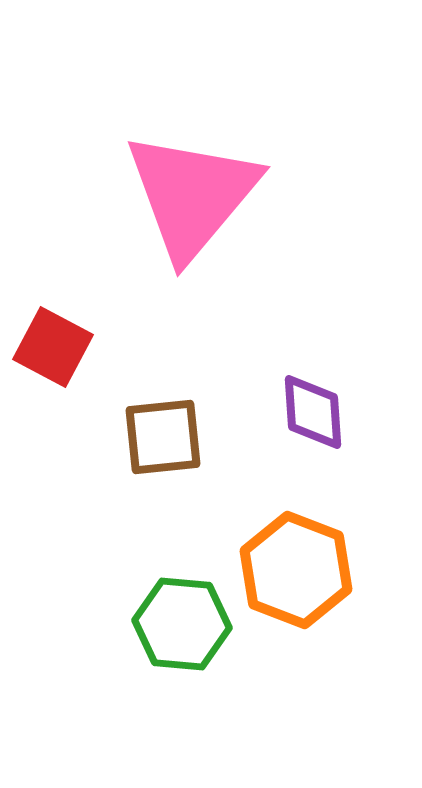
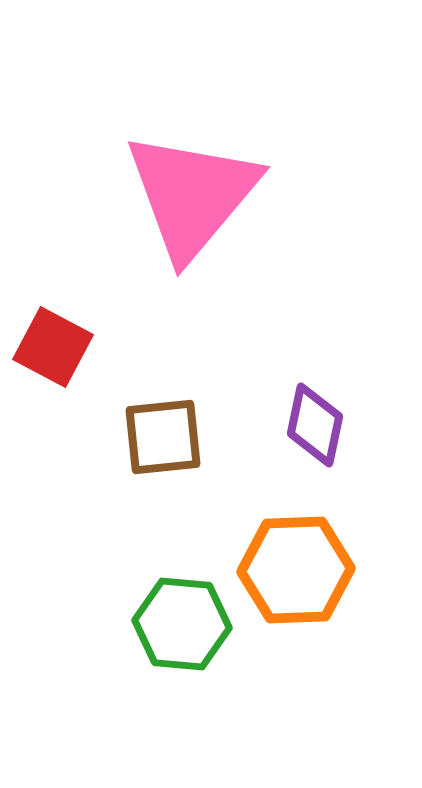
purple diamond: moved 2 px right, 13 px down; rotated 16 degrees clockwise
orange hexagon: rotated 23 degrees counterclockwise
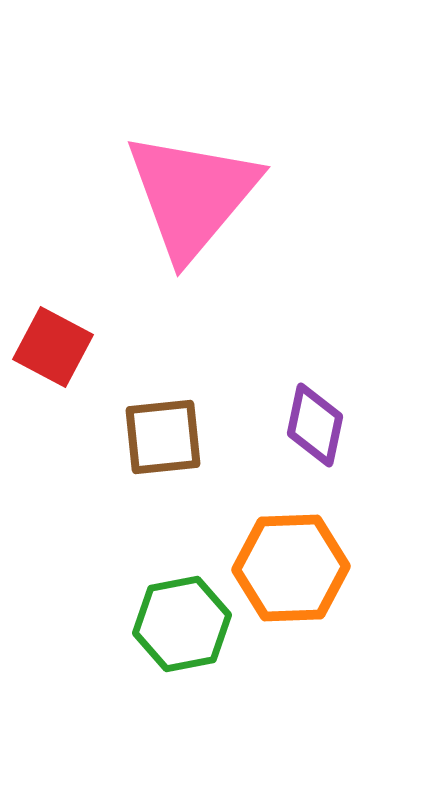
orange hexagon: moved 5 px left, 2 px up
green hexagon: rotated 16 degrees counterclockwise
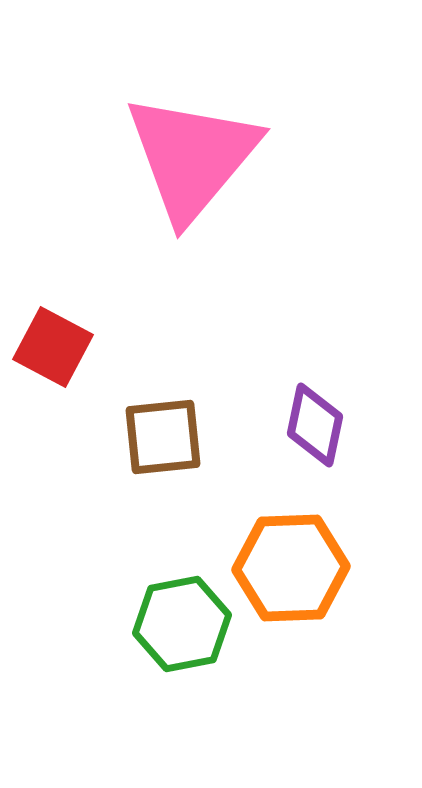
pink triangle: moved 38 px up
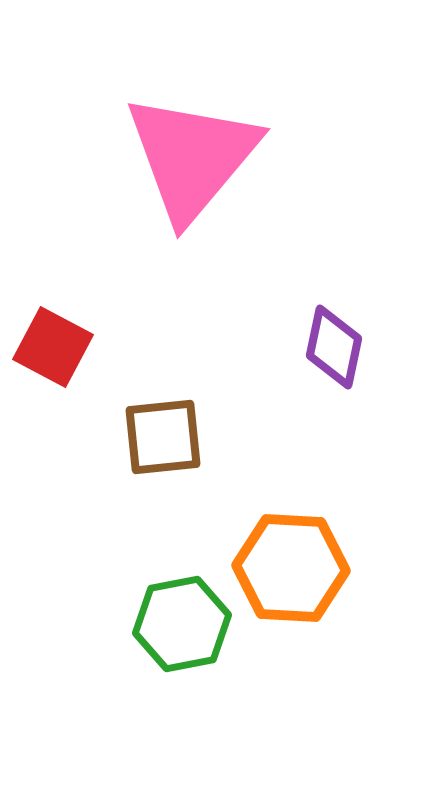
purple diamond: moved 19 px right, 78 px up
orange hexagon: rotated 5 degrees clockwise
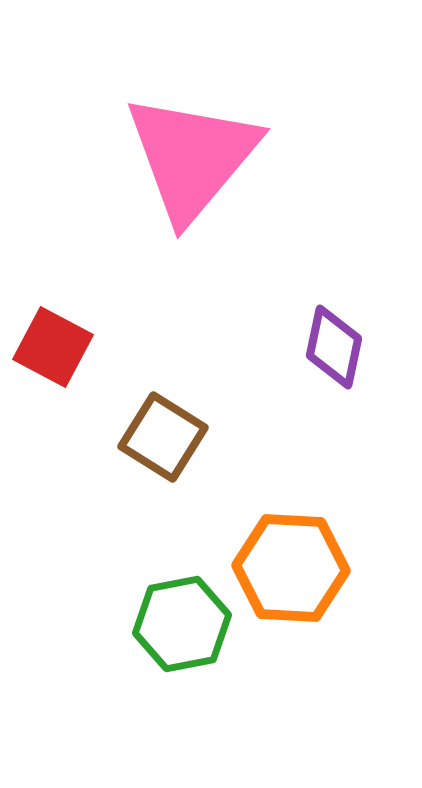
brown square: rotated 38 degrees clockwise
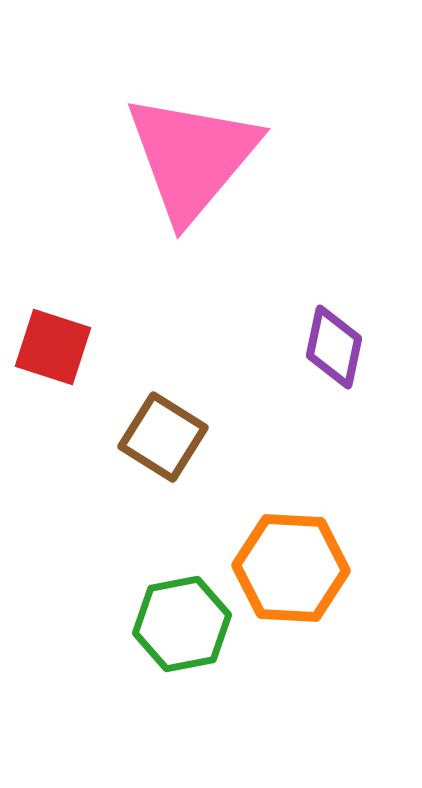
red square: rotated 10 degrees counterclockwise
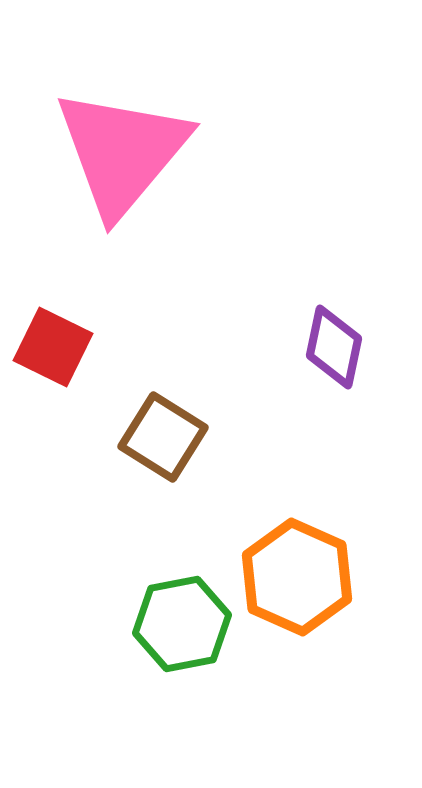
pink triangle: moved 70 px left, 5 px up
red square: rotated 8 degrees clockwise
orange hexagon: moved 6 px right, 9 px down; rotated 21 degrees clockwise
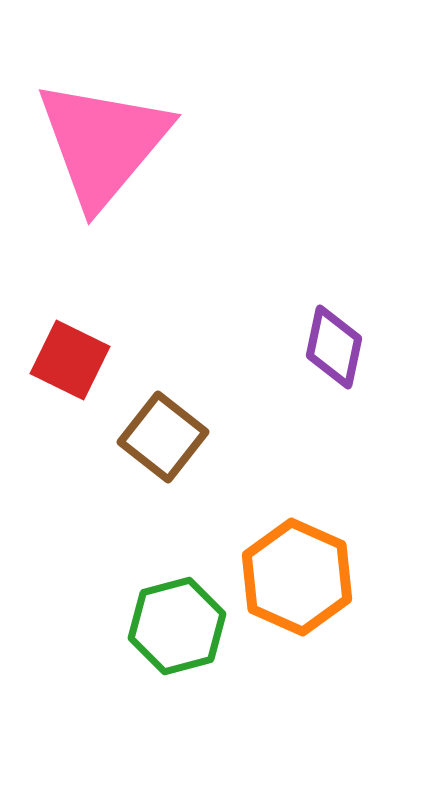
pink triangle: moved 19 px left, 9 px up
red square: moved 17 px right, 13 px down
brown square: rotated 6 degrees clockwise
green hexagon: moved 5 px left, 2 px down; rotated 4 degrees counterclockwise
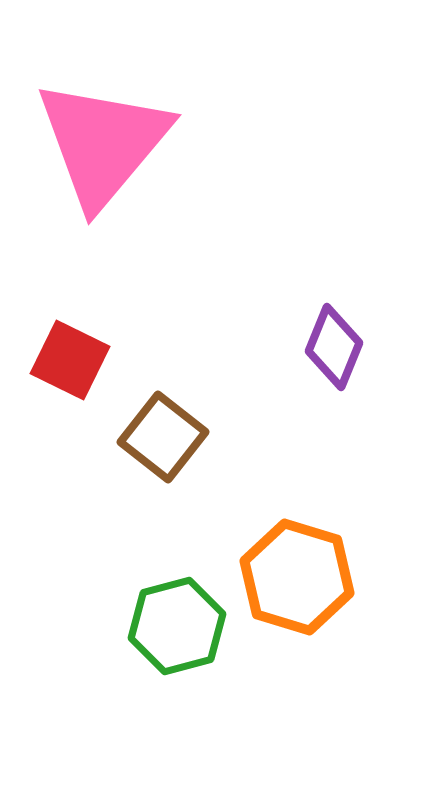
purple diamond: rotated 10 degrees clockwise
orange hexagon: rotated 7 degrees counterclockwise
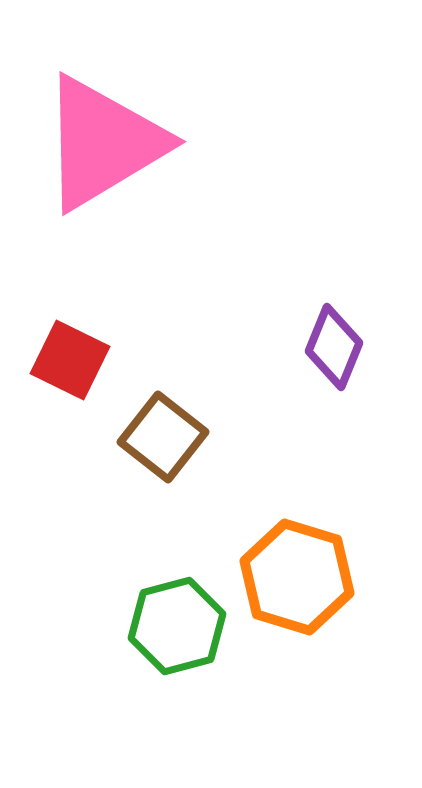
pink triangle: rotated 19 degrees clockwise
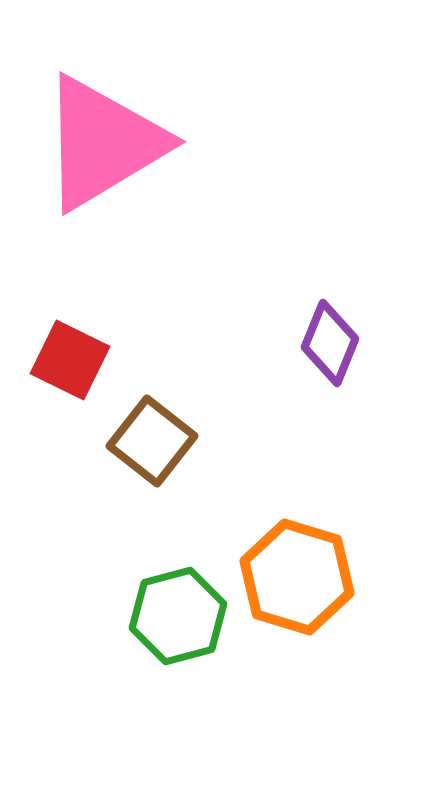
purple diamond: moved 4 px left, 4 px up
brown square: moved 11 px left, 4 px down
green hexagon: moved 1 px right, 10 px up
